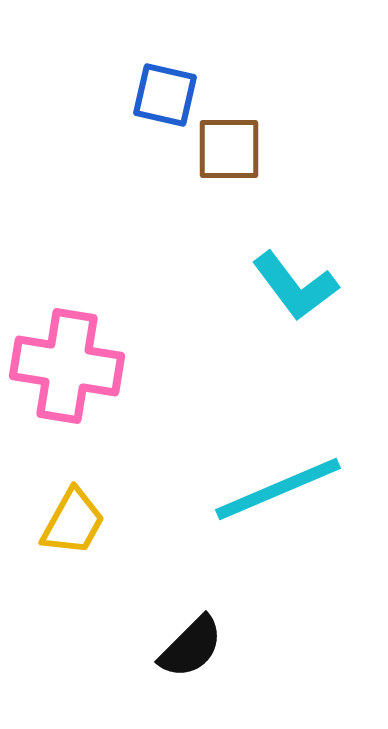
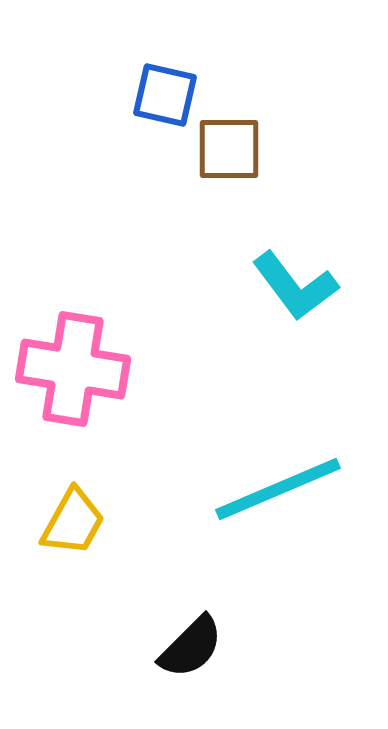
pink cross: moved 6 px right, 3 px down
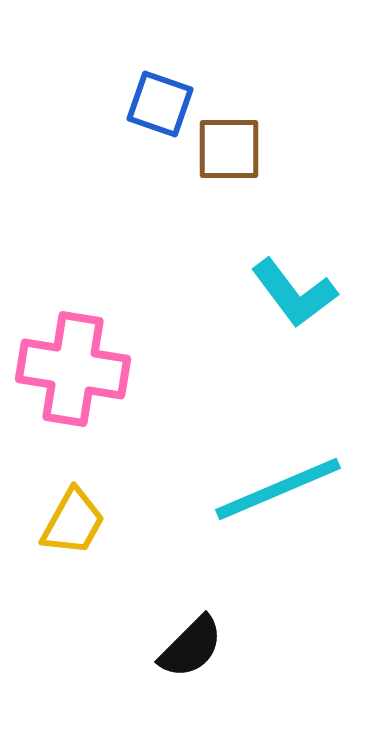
blue square: moved 5 px left, 9 px down; rotated 6 degrees clockwise
cyan L-shape: moved 1 px left, 7 px down
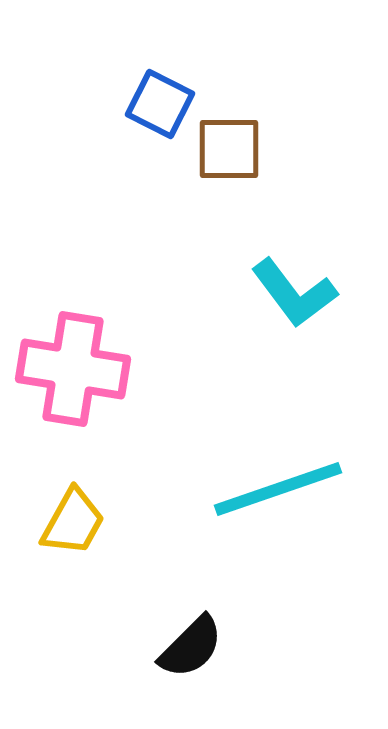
blue square: rotated 8 degrees clockwise
cyan line: rotated 4 degrees clockwise
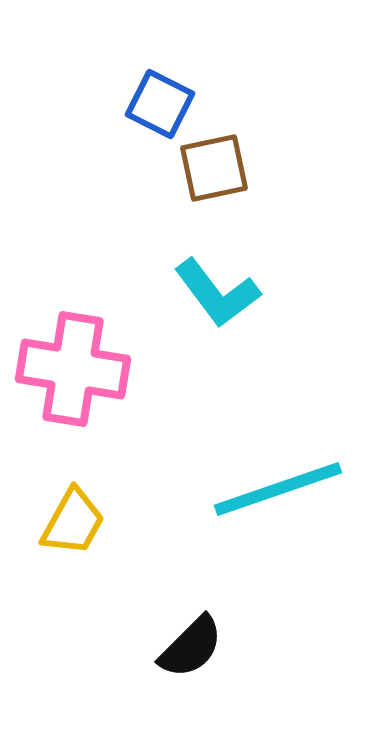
brown square: moved 15 px left, 19 px down; rotated 12 degrees counterclockwise
cyan L-shape: moved 77 px left
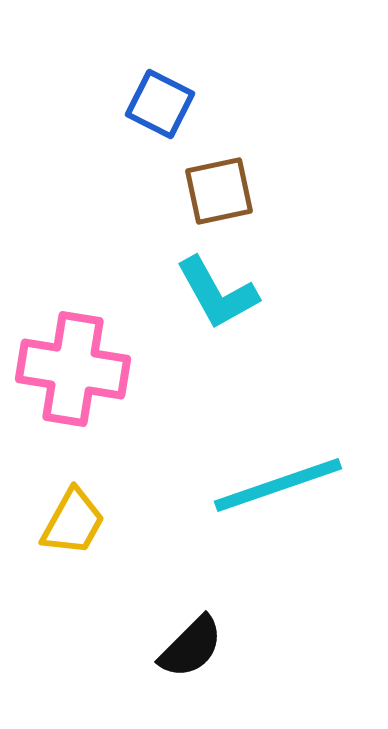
brown square: moved 5 px right, 23 px down
cyan L-shape: rotated 8 degrees clockwise
cyan line: moved 4 px up
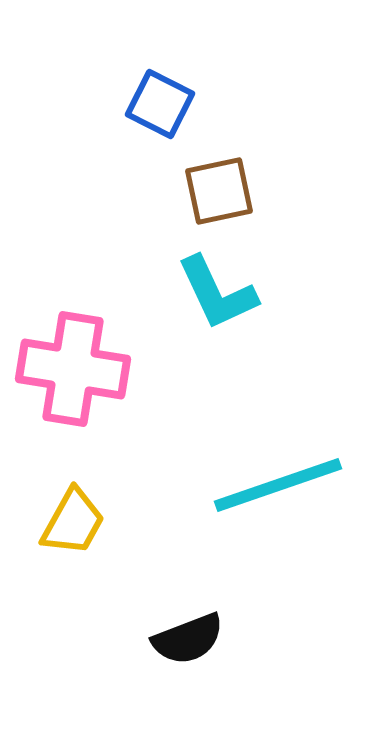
cyan L-shape: rotated 4 degrees clockwise
black semicircle: moved 3 px left, 8 px up; rotated 24 degrees clockwise
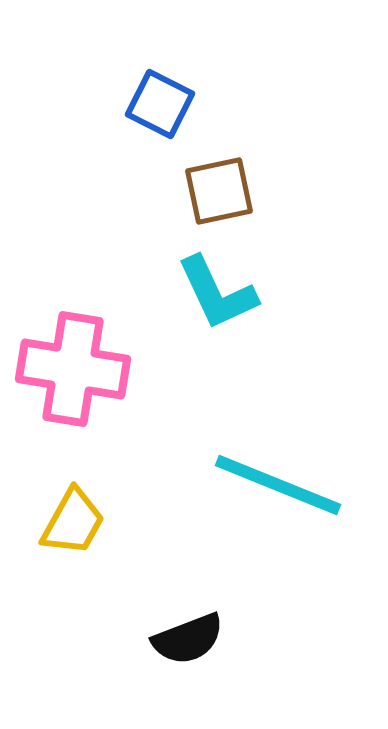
cyan line: rotated 41 degrees clockwise
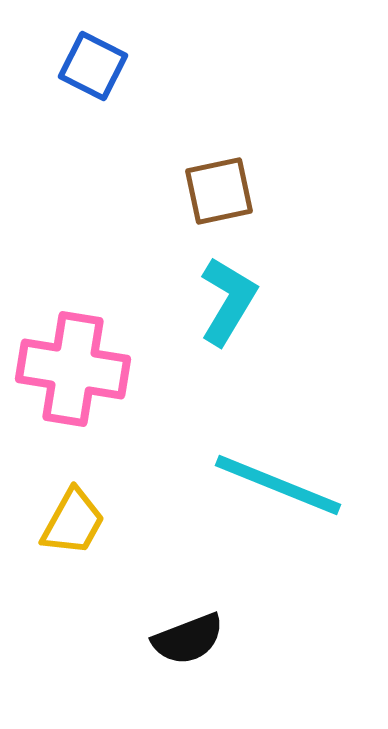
blue square: moved 67 px left, 38 px up
cyan L-shape: moved 11 px right, 8 px down; rotated 124 degrees counterclockwise
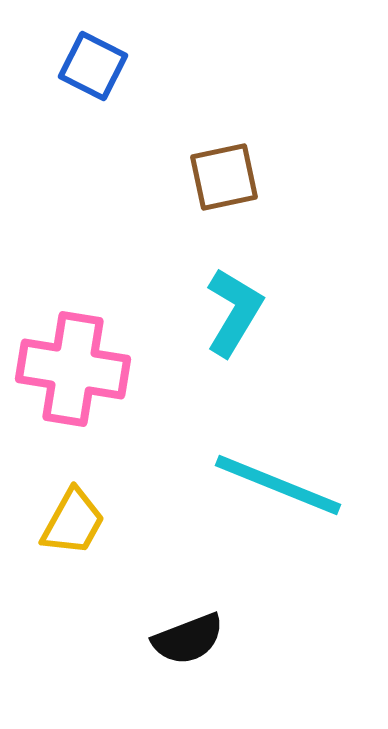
brown square: moved 5 px right, 14 px up
cyan L-shape: moved 6 px right, 11 px down
